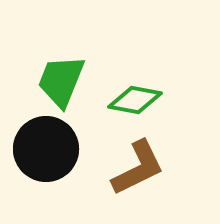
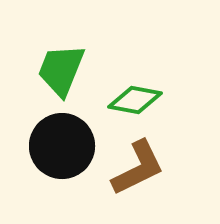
green trapezoid: moved 11 px up
black circle: moved 16 px right, 3 px up
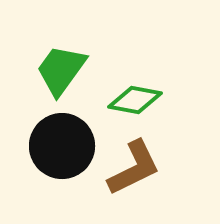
green trapezoid: rotated 14 degrees clockwise
brown L-shape: moved 4 px left
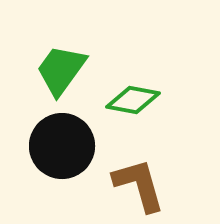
green diamond: moved 2 px left
brown L-shape: moved 5 px right, 17 px down; rotated 80 degrees counterclockwise
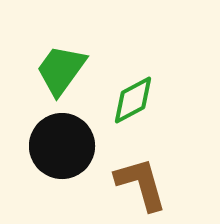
green diamond: rotated 38 degrees counterclockwise
brown L-shape: moved 2 px right, 1 px up
